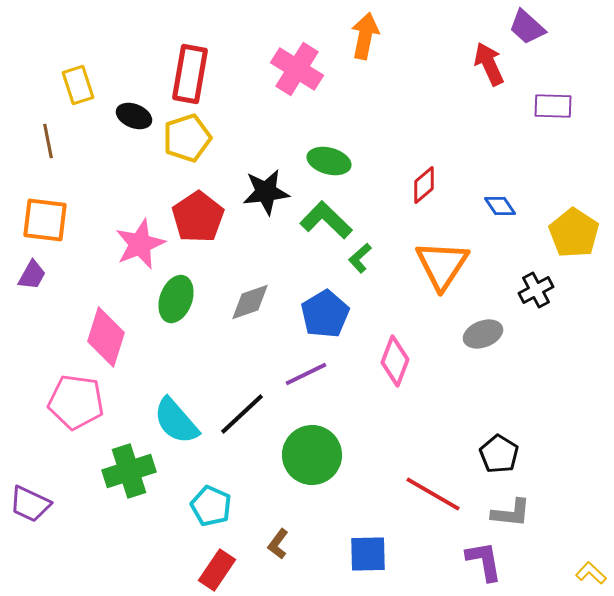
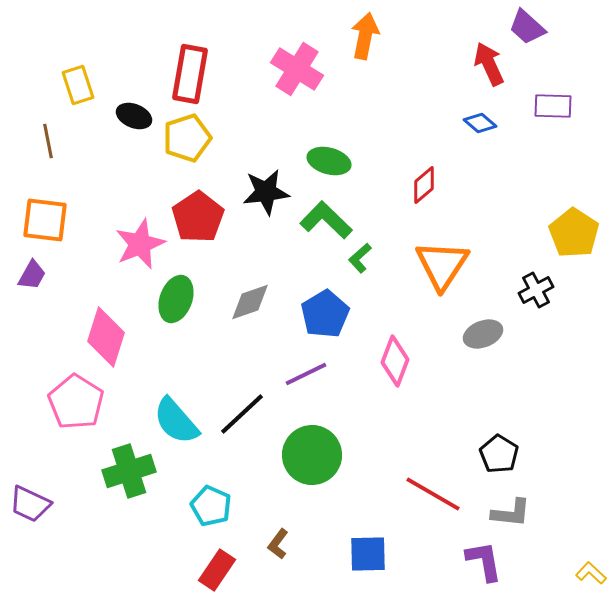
blue diamond at (500, 206): moved 20 px left, 83 px up; rotated 16 degrees counterclockwise
pink pentagon at (76, 402): rotated 24 degrees clockwise
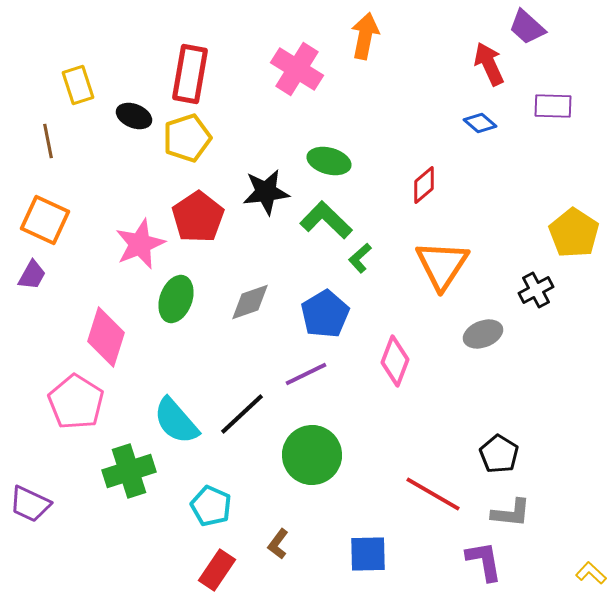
orange square at (45, 220): rotated 18 degrees clockwise
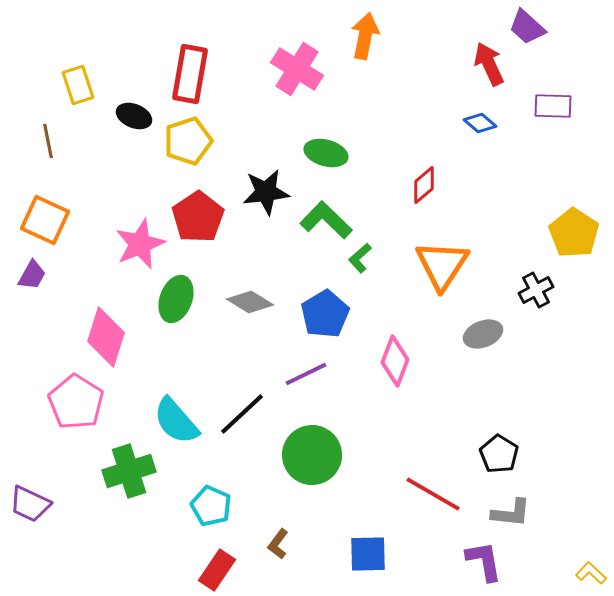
yellow pentagon at (187, 138): moved 1 px right, 3 px down
green ellipse at (329, 161): moved 3 px left, 8 px up
gray diamond at (250, 302): rotated 51 degrees clockwise
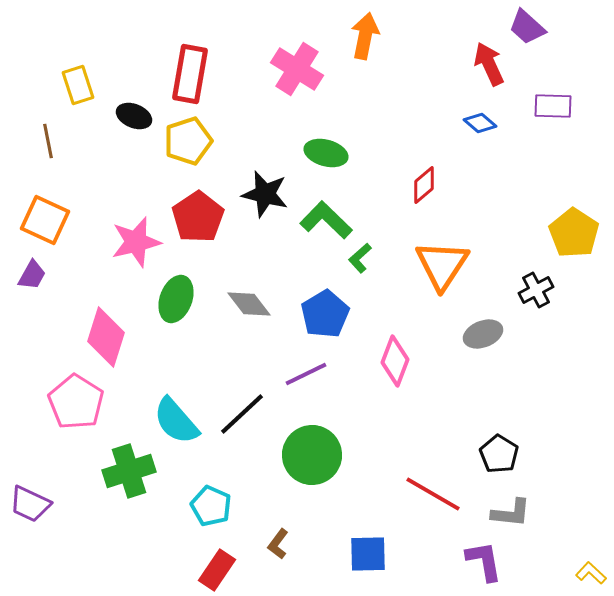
black star at (266, 192): moved 1 px left, 2 px down; rotated 21 degrees clockwise
pink star at (140, 244): moved 4 px left, 2 px up; rotated 9 degrees clockwise
gray diamond at (250, 302): moved 1 px left, 2 px down; rotated 21 degrees clockwise
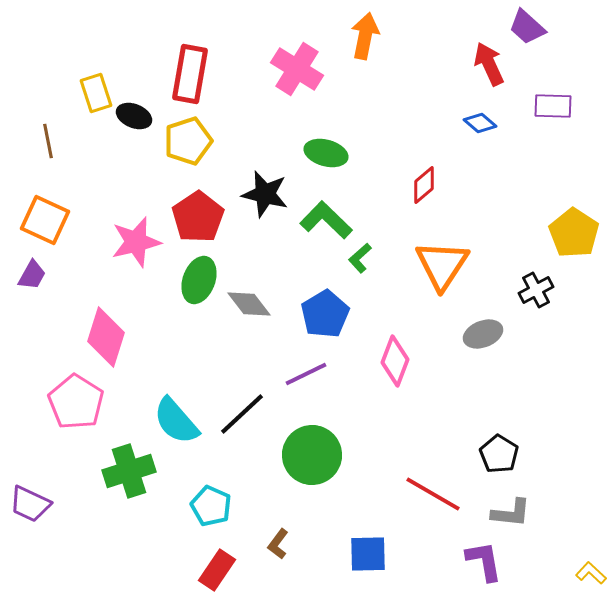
yellow rectangle at (78, 85): moved 18 px right, 8 px down
green ellipse at (176, 299): moved 23 px right, 19 px up
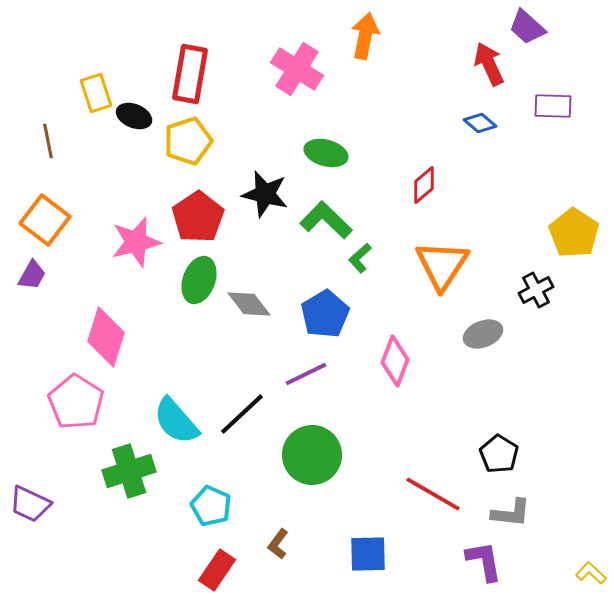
orange square at (45, 220): rotated 12 degrees clockwise
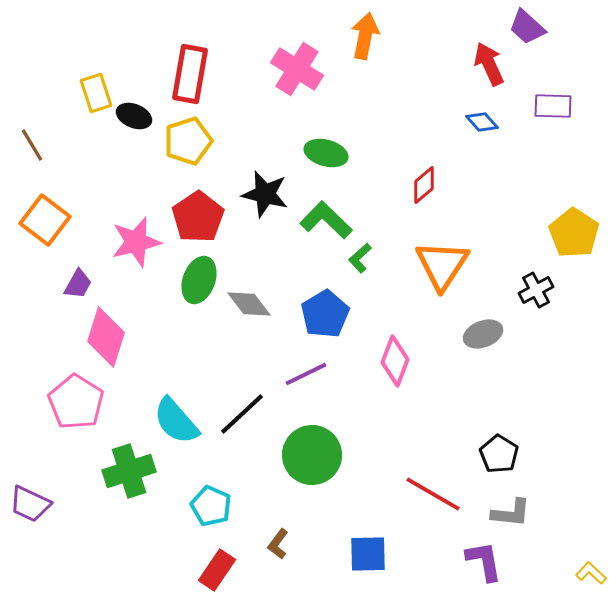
blue diamond at (480, 123): moved 2 px right, 1 px up; rotated 8 degrees clockwise
brown line at (48, 141): moved 16 px left, 4 px down; rotated 20 degrees counterclockwise
purple trapezoid at (32, 275): moved 46 px right, 9 px down
